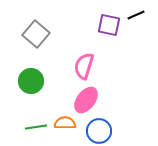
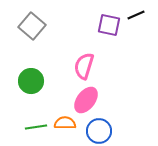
gray square: moved 4 px left, 8 px up
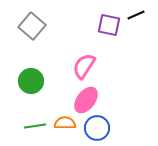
pink semicircle: rotated 16 degrees clockwise
green line: moved 1 px left, 1 px up
blue circle: moved 2 px left, 3 px up
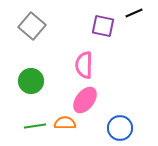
black line: moved 2 px left, 2 px up
purple square: moved 6 px left, 1 px down
pink semicircle: moved 1 px up; rotated 32 degrees counterclockwise
pink ellipse: moved 1 px left
blue circle: moved 23 px right
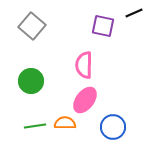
blue circle: moved 7 px left, 1 px up
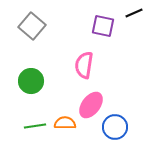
pink semicircle: rotated 8 degrees clockwise
pink ellipse: moved 6 px right, 5 px down
blue circle: moved 2 px right
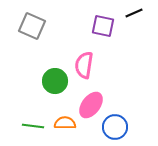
gray square: rotated 16 degrees counterclockwise
green circle: moved 24 px right
green line: moved 2 px left; rotated 15 degrees clockwise
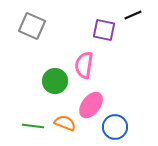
black line: moved 1 px left, 2 px down
purple square: moved 1 px right, 4 px down
orange semicircle: rotated 20 degrees clockwise
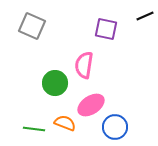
black line: moved 12 px right, 1 px down
purple square: moved 2 px right, 1 px up
green circle: moved 2 px down
pink ellipse: rotated 20 degrees clockwise
green line: moved 1 px right, 3 px down
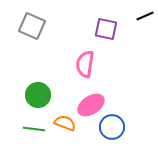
pink semicircle: moved 1 px right, 1 px up
green circle: moved 17 px left, 12 px down
blue circle: moved 3 px left
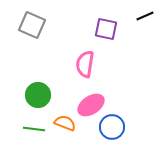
gray square: moved 1 px up
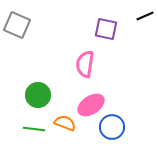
gray square: moved 15 px left
